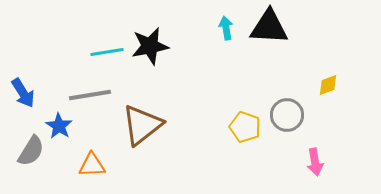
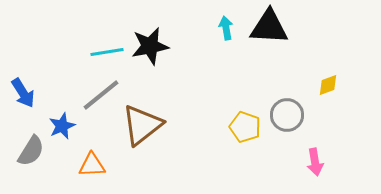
gray line: moved 11 px right; rotated 30 degrees counterclockwise
blue star: moved 3 px right; rotated 16 degrees clockwise
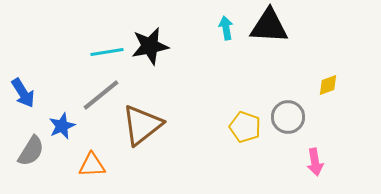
black triangle: moved 1 px up
gray circle: moved 1 px right, 2 px down
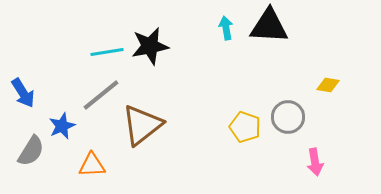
yellow diamond: rotated 30 degrees clockwise
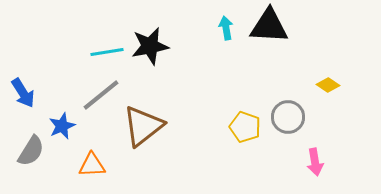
yellow diamond: rotated 25 degrees clockwise
brown triangle: moved 1 px right, 1 px down
